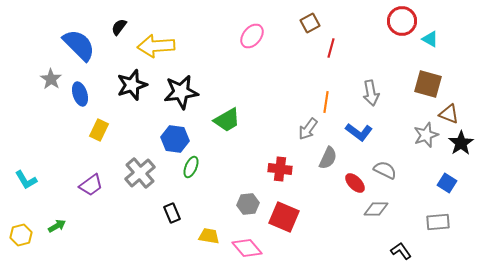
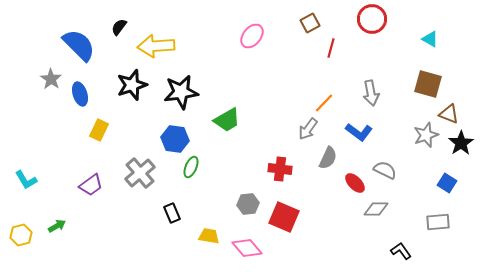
red circle at (402, 21): moved 30 px left, 2 px up
orange line at (326, 102): moved 2 px left, 1 px down; rotated 35 degrees clockwise
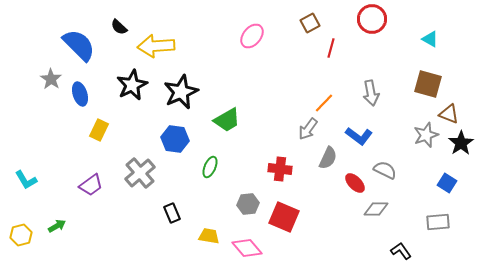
black semicircle at (119, 27): rotated 84 degrees counterclockwise
black star at (132, 85): rotated 8 degrees counterclockwise
black star at (181, 92): rotated 16 degrees counterclockwise
blue L-shape at (359, 132): moved 4 px down
green ellipse at (191, 167): moved 19 px right
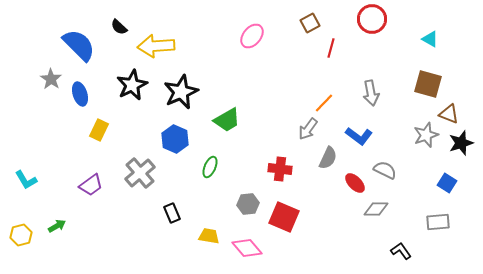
blue hexagon at (175, 139): rotated 16 degrees clockwise
black star at (461, 143): rotated 15 degrees clockwise
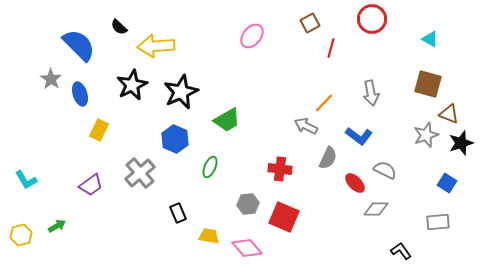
gray arrow at (308, 129): moved 2 px left, 3 px up; rotated 80 degrees clockwise
black rectangle at (172, 213): moved 6 px right
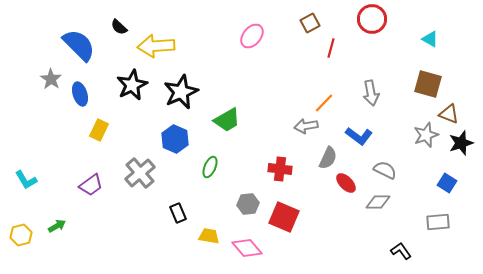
gray arrow at (306, 126): rotated 35 degrees counterclockwise
red ellipse at (355, 183): moved 9 px left
gray diamond at (376, 209): moved 2 px right, 7 px up
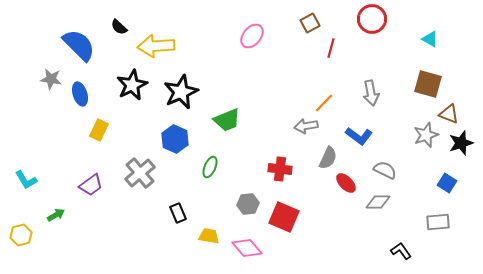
gray star at (51, 79): rotated 25 degrees counterclockwise
green trapezoid at (227, 120): rotated 8 degrees clockwise
green arrow at (57, 226): moved 1 px left, 11 px up
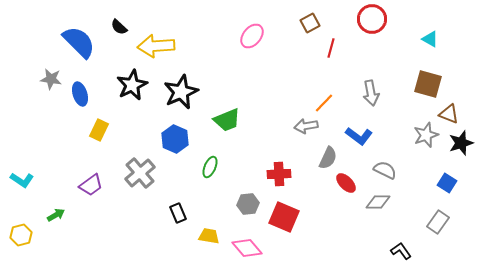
blue semicircle at (79, 45): moved 3 px up
red cross at (280, 169): moved 1 px left, 5 px down; rotated 10 degrees counterclockwise
cyan L-shape at (26, 180): moved 4 px left; rotated 25 degrees counterclockwise
gray rectangle at (438, 222): rotated 50 degrees counterclockwise
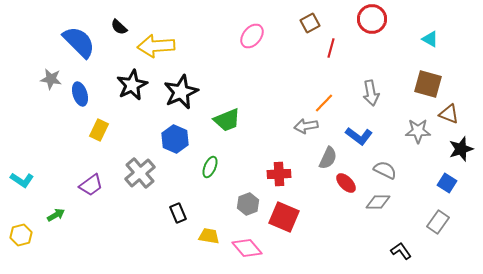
gray star at (426, 135): moved 8 px left, 4 px up; rotated 20 degrees clockwise
black star at (461, 143): moved 6 px down
gray hexagon at (248, 204): rotated 15 degrees counterclockwise
